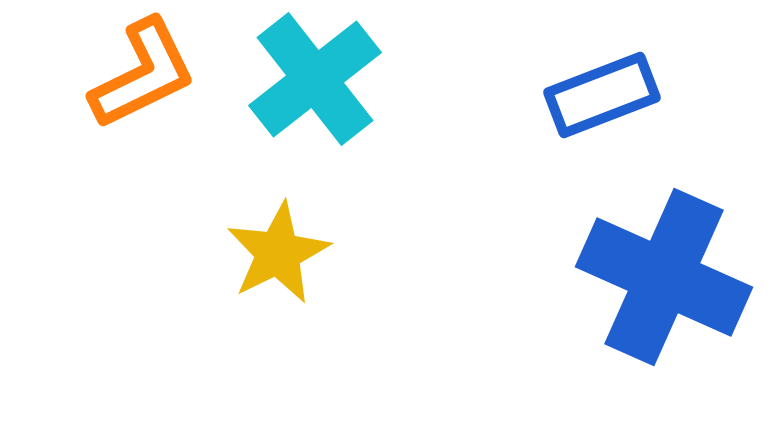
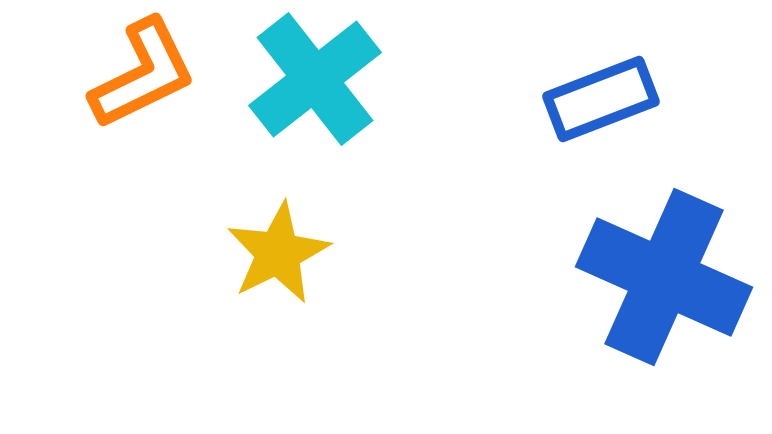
blue rectangle: moved 1 px left, 4 px down
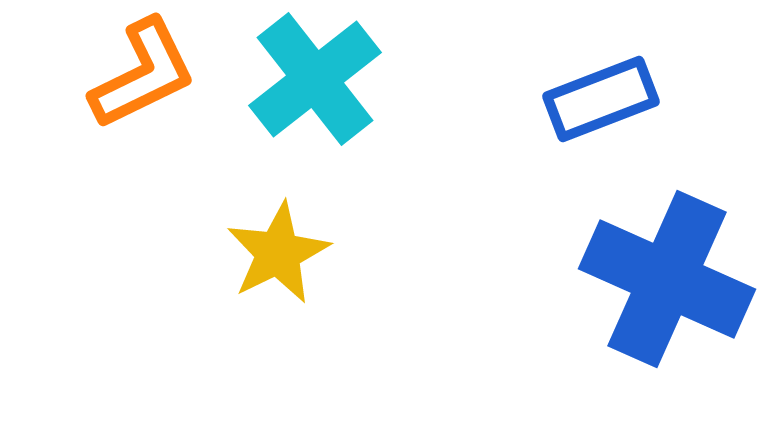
blue cross: moved 3 px right, 2 px down
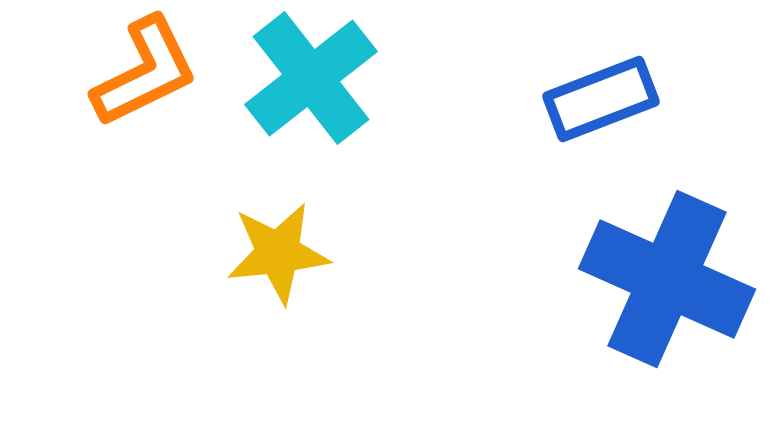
orange L-shape: moved 2 px right, 2 px up
cyan cross: moved 4 px left, 1 px up
yellow star: rotated 20 degrees clockwise
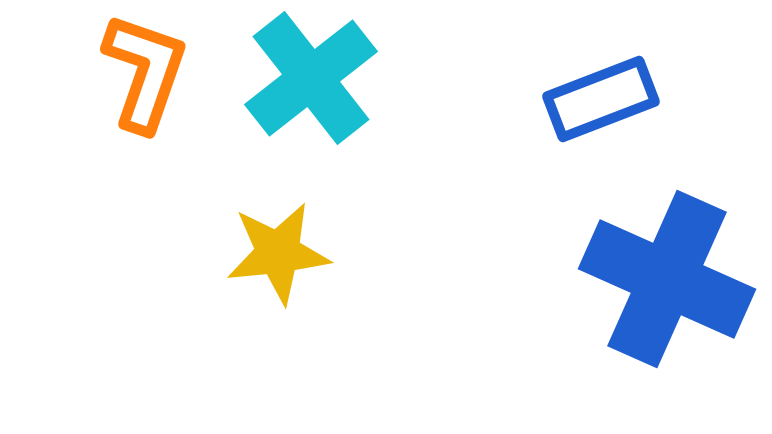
orange L-shape: rotated 45 degrees counterclockwise
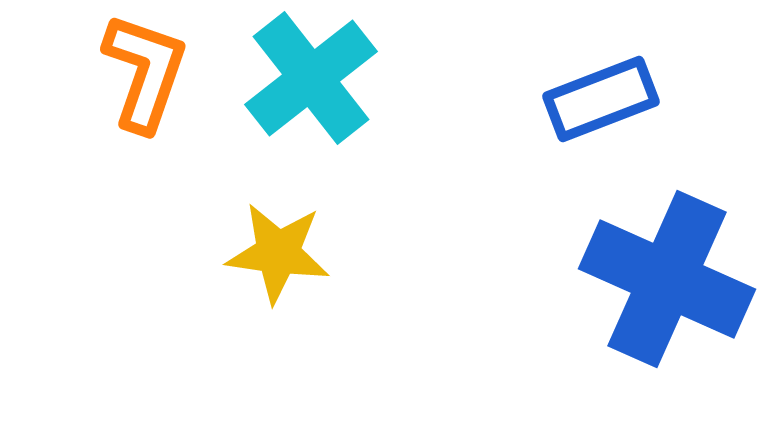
yellow star: rotated 14 degrees clockwise
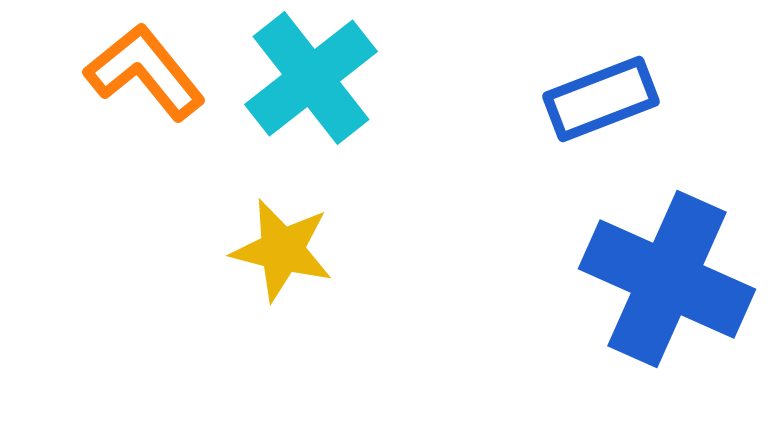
orange L-shape: rotated 58 degrees counterclockwise
yellow star: moved 4 px right, 3 px up; rotated 6 degrees clockwise
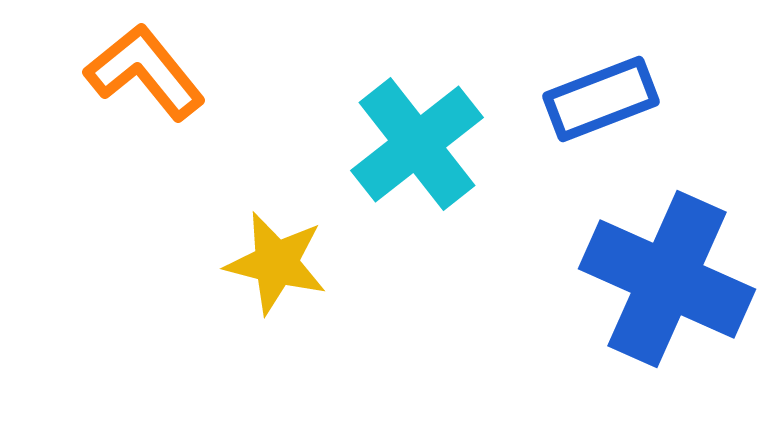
cyan cross: moved 106 px right, 66 px down
yellow star: moved 6 px left, 13 px down
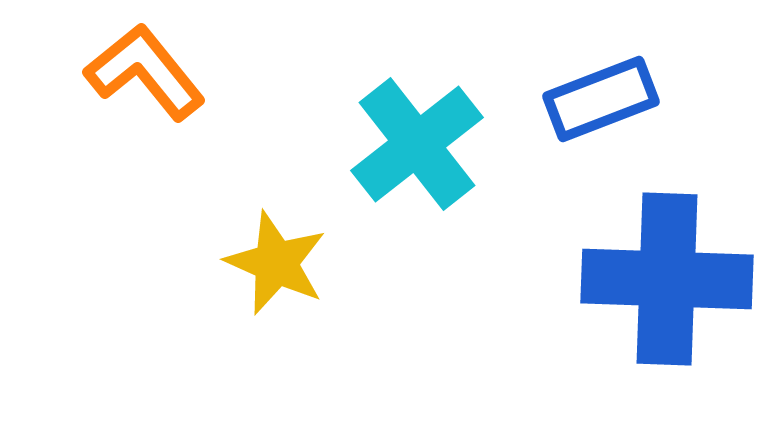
yellow star: rotated 10 degrees clockwise
blue cross: rotated 22 degrees counterclockwise
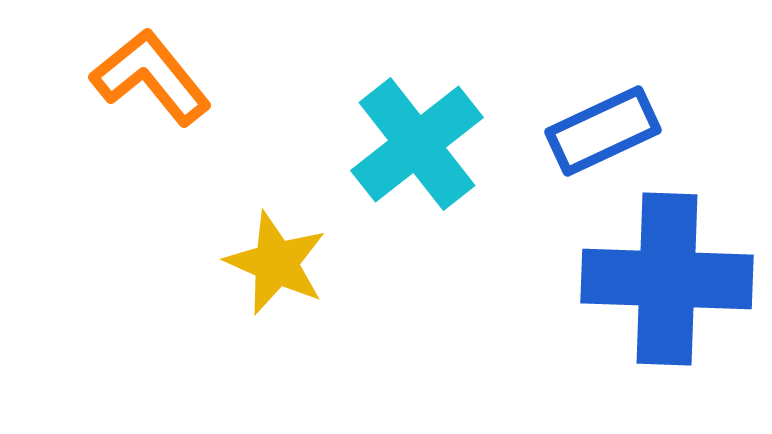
orange L-shape: moved 6 px right, 5 px down
blue rectangle: moved 2 px right, 32 px down; rotated 4 degrees counterclockwise
